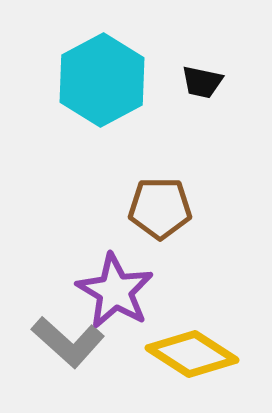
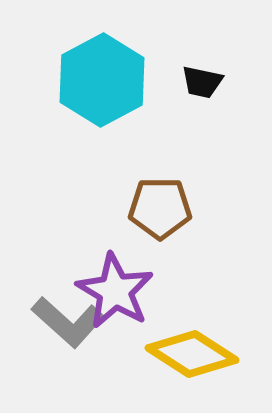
gray L-shape: moved 20 px up
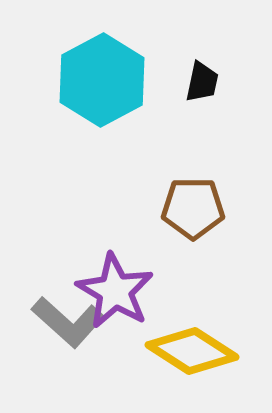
black trapezoid: rotated 90 degrees counterclockwise
brown pentagon: moved 33 px right
yellow diamond: moved 3 px up
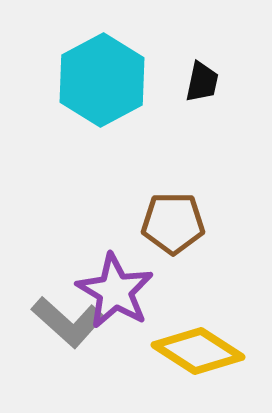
brown pentagon: moved 20 px left, 15 px down
yellow diamond: moved 6 px right
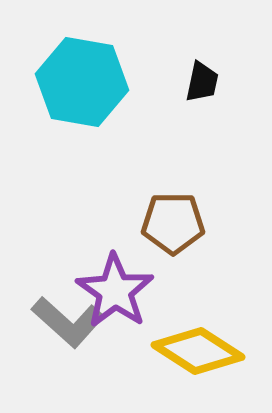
cyan hexagon: moved 20 px left, 2 px down; rotated 22 degrees counterclockwise
purple star: rotated 4 degrees clockwise
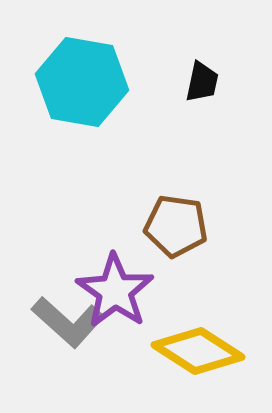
brown pentagon: moved 3 px right, 3 px down; rotated 8 degrees clockwise
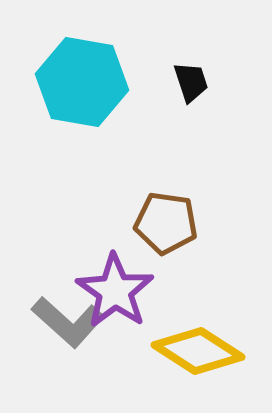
black trapezoid: moved 11 px left; rotated 30 degrees counterclockwise
brown pentagon: moved 10 px left, 3 px up
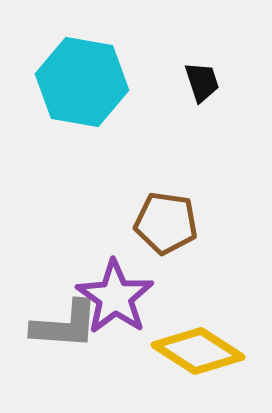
black trapezoid: moved 11 px right
purple star: moved 6 px down
gray L-shape: moved 3 px left, 3 px down; rotated 38 degrees counterclockwise
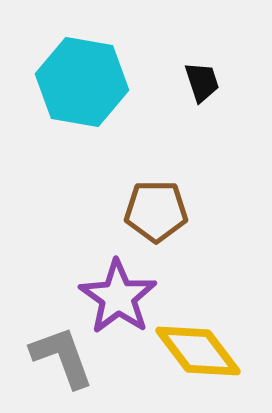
brown pentagon: moved 10 px left, 12 px up; rotated 8 degrees counterclockwise
purple star: moved 3 px right
gray L-shape: moved 3 px left, 32 px down; rotated 114 degrees counterclockwise
yellow diamond: rotated 20 degrees clockwise
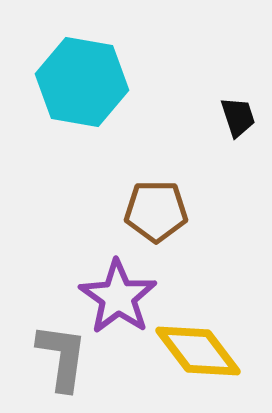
black trapezoid: moved 36 px right, 35 px down
gray L-shape: rotated 28 degrees clockwise
